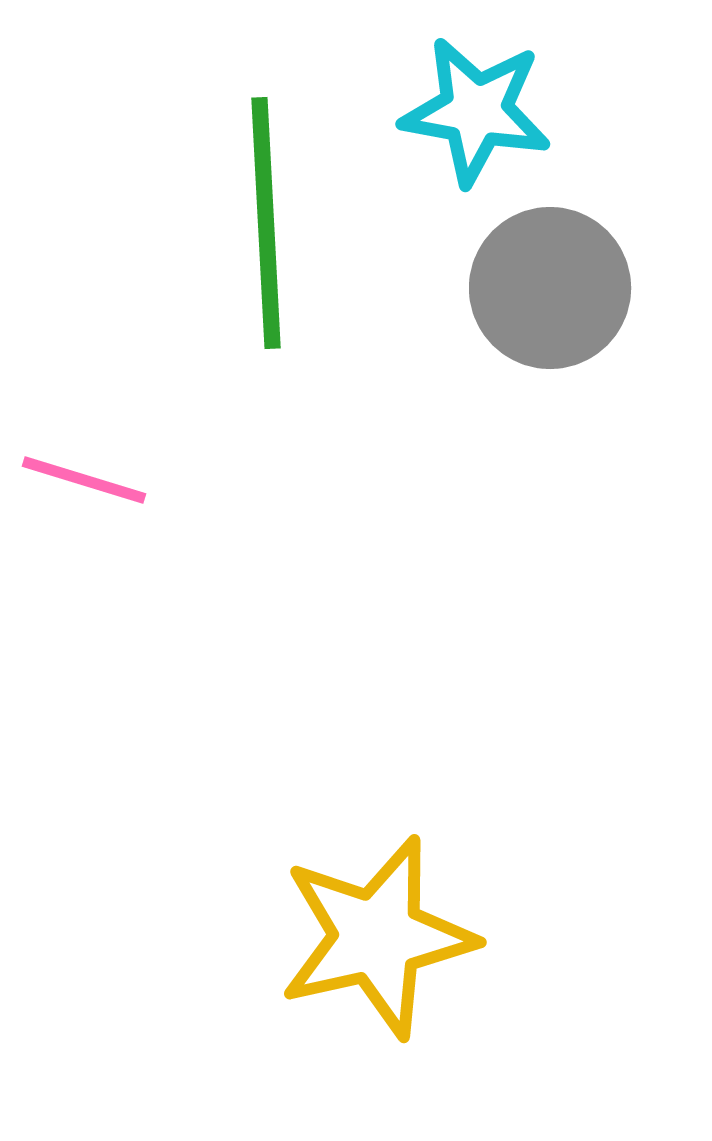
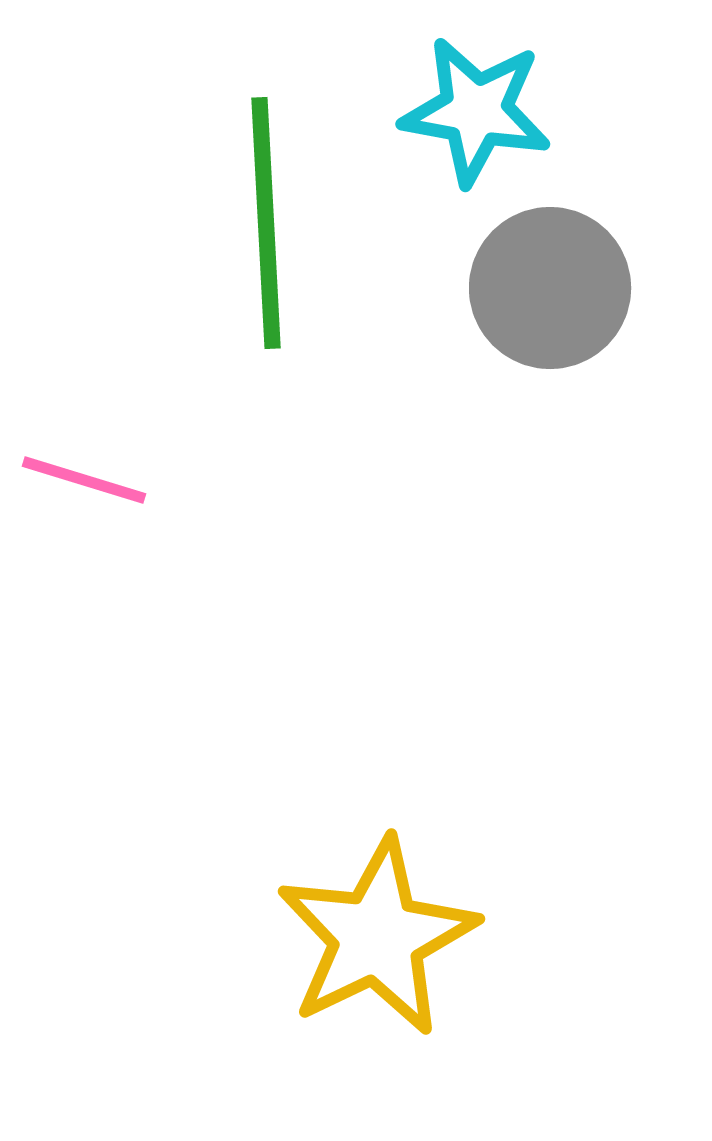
yellow star: rotated 13 degrees counterclockwise
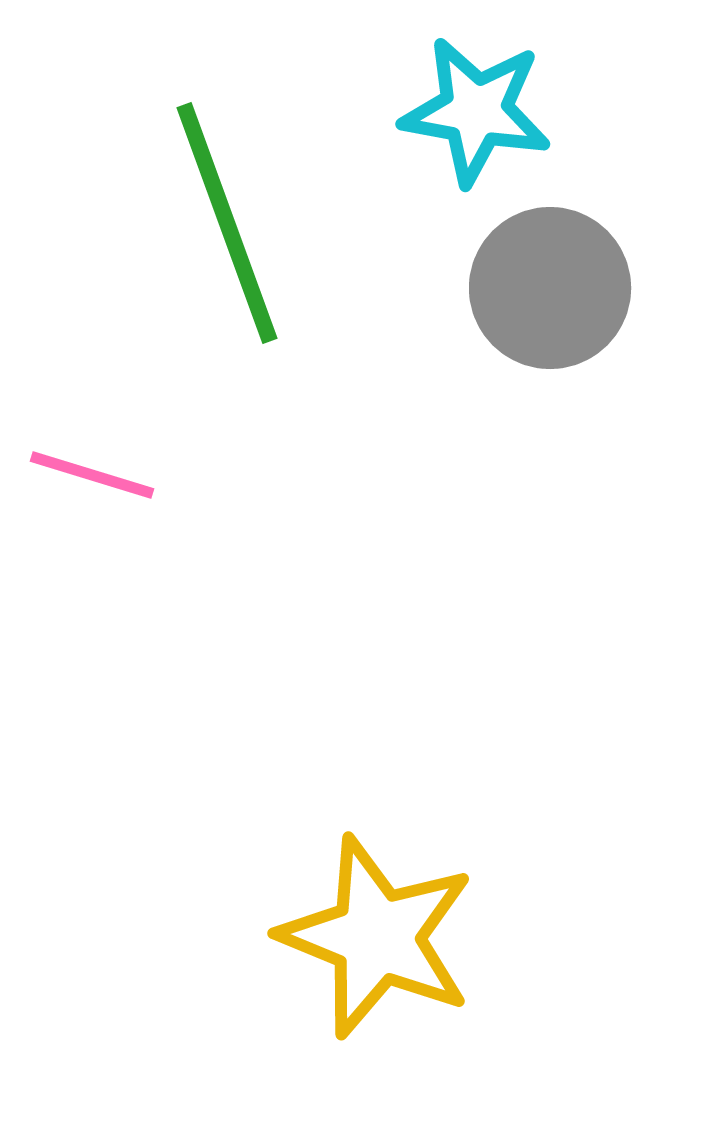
green line: moved 39 px left; rotated 17 degrees counterclockwise
pink line: moved 8 px right, 5 px up
yellow star: rotated 24 degrees counterclockwise
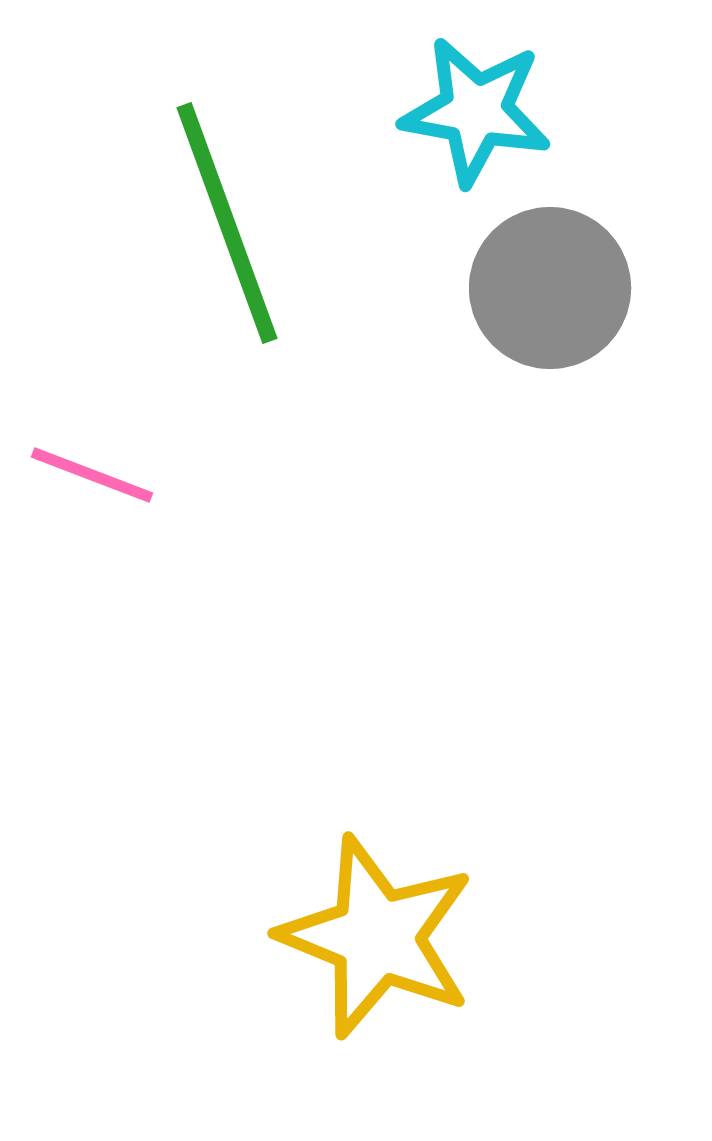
pink line: rotated 4 degrees clockwise
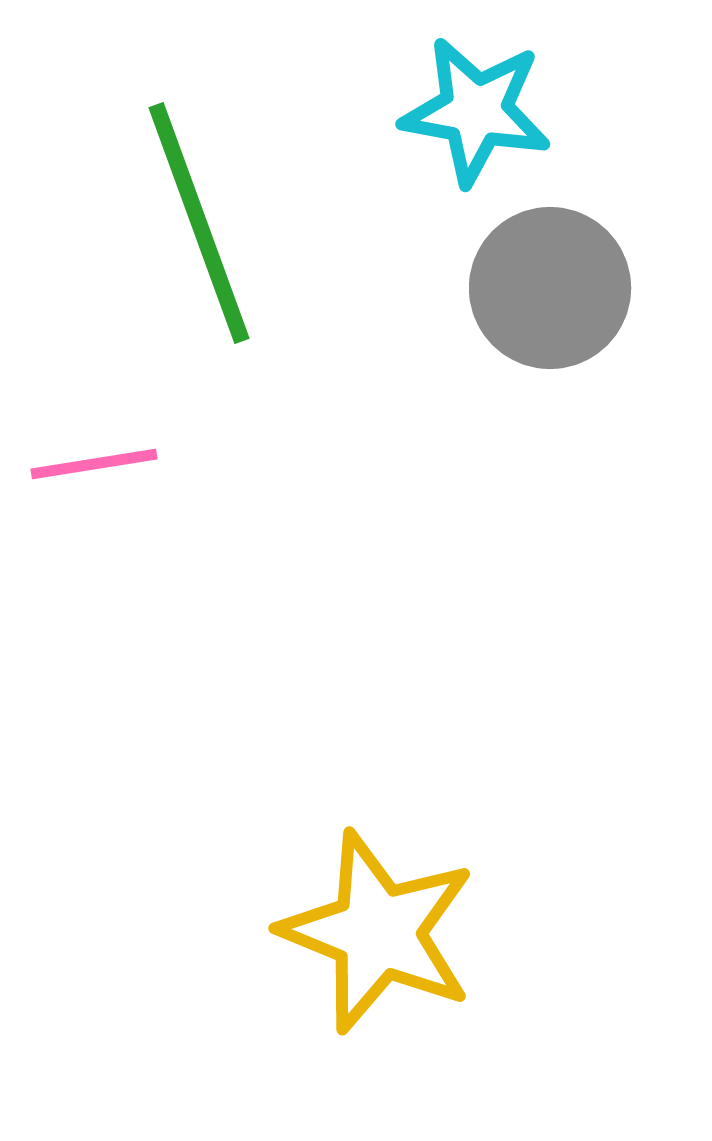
green line: moved 28 px left
pink line: moved 2 px right, 11 px up; rotated 30 degrees counterclockwise
yellow star: moved 1 px right, 5 px up
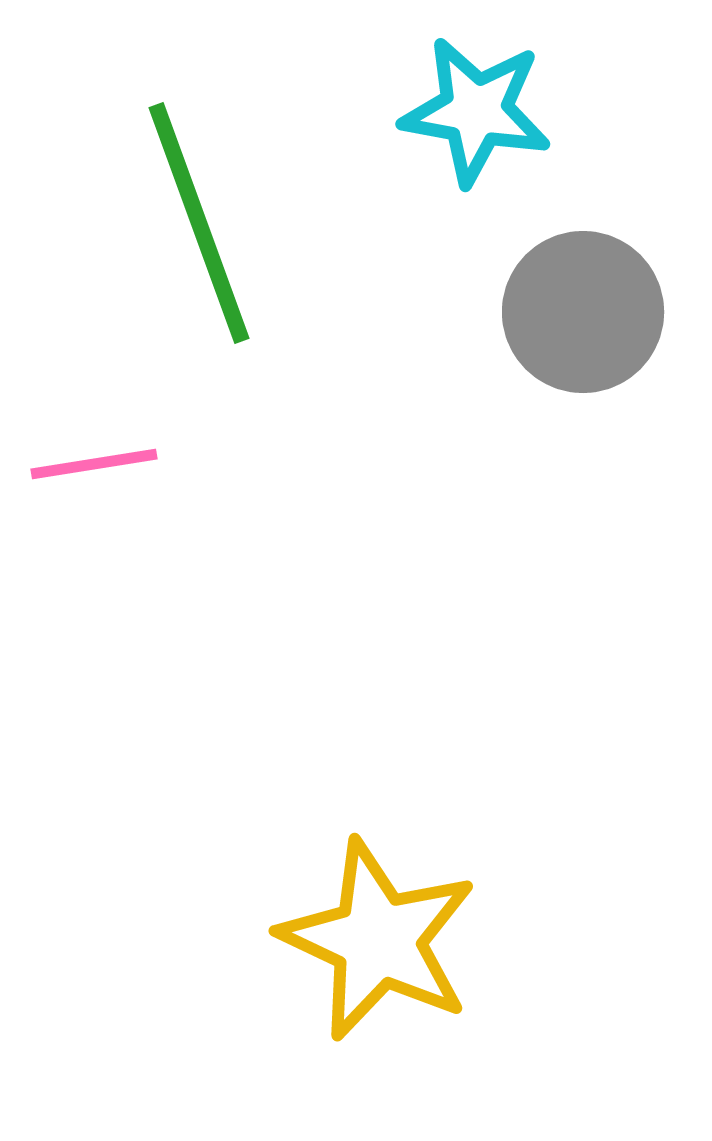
gray circle: moved 33 px right, 24 px down
yellow star: moved 8 px down; rotated 3 degrees clockwise
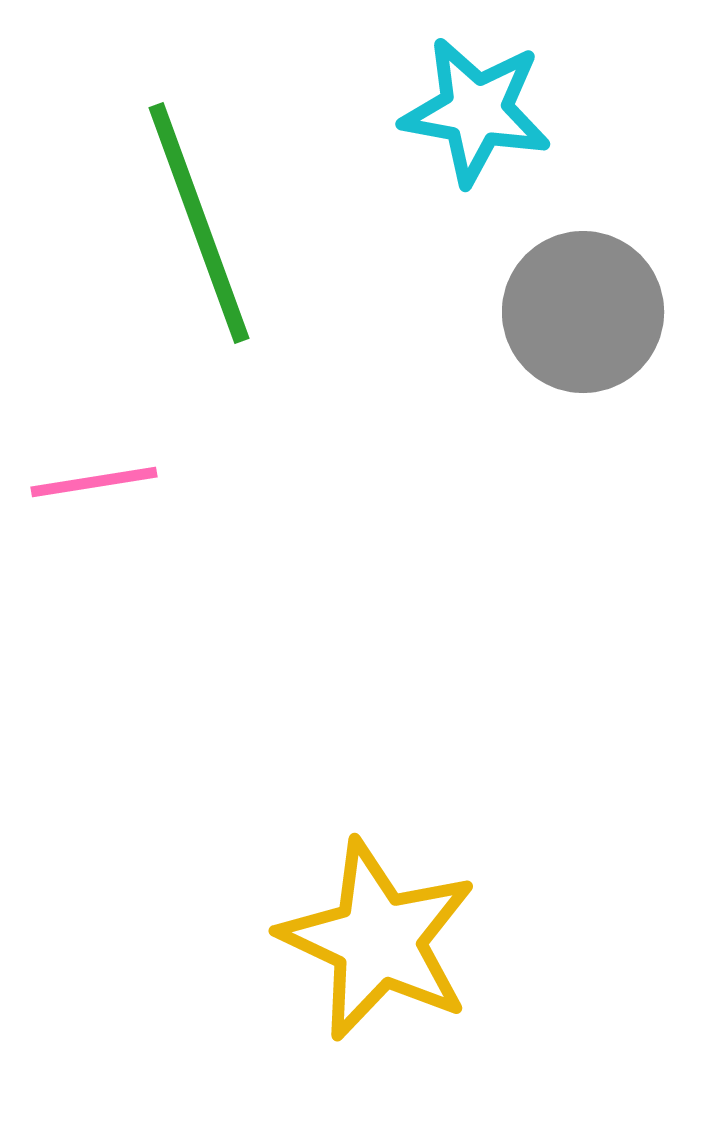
pink line: moved 18 px down
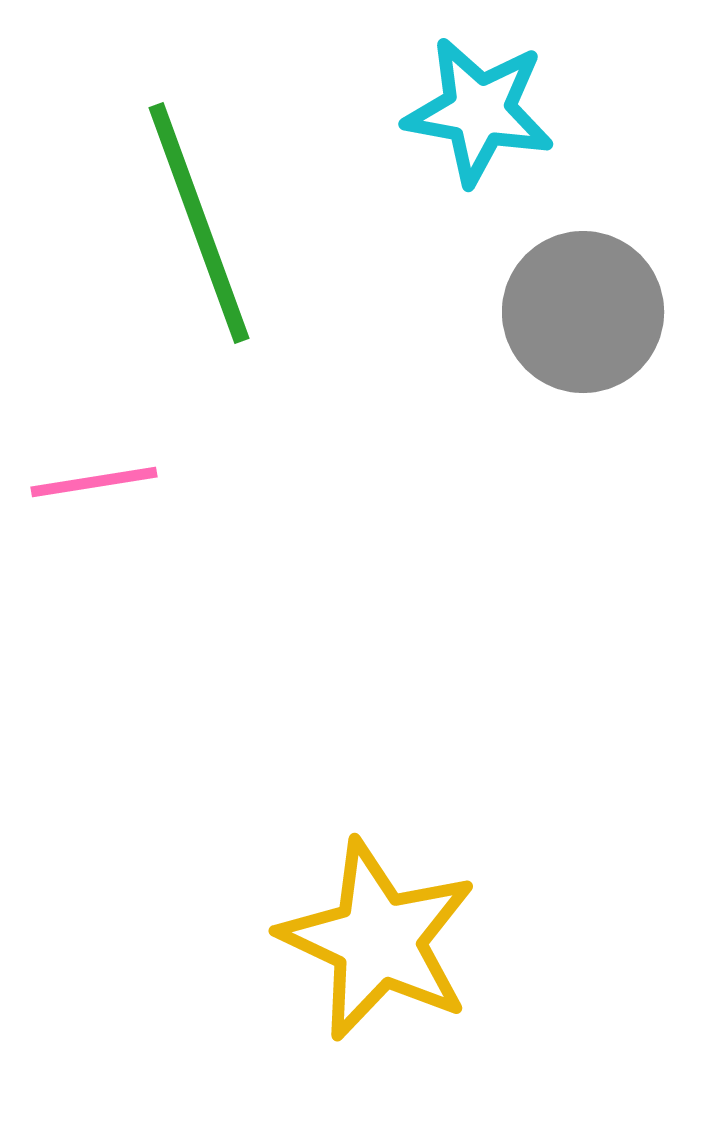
cyan star: moved 3 px right
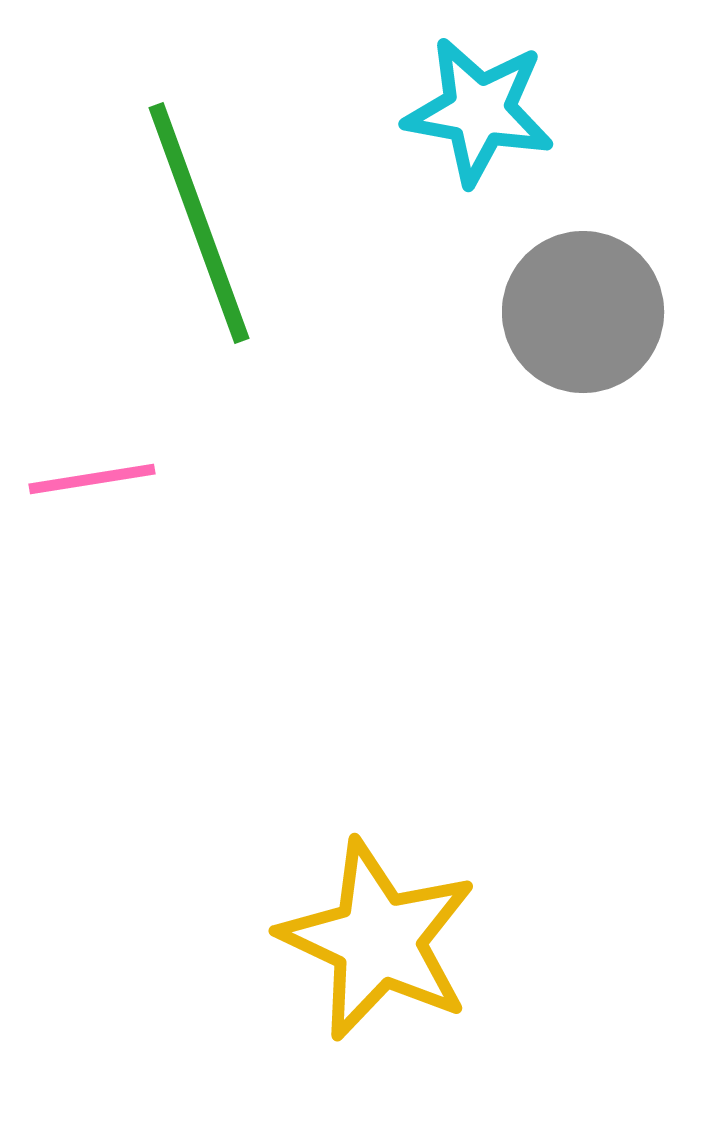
pink line: moved 2 px left, 3 px up
